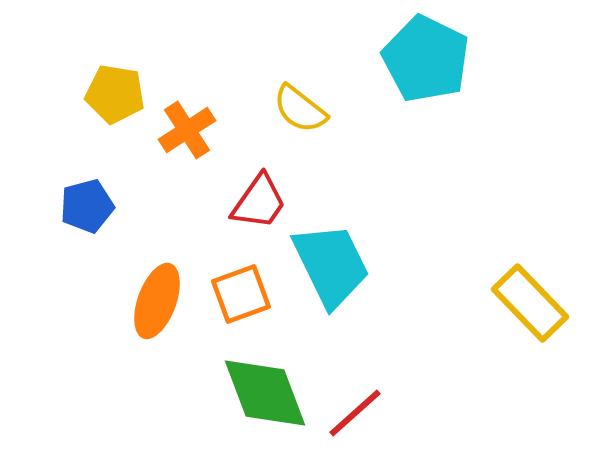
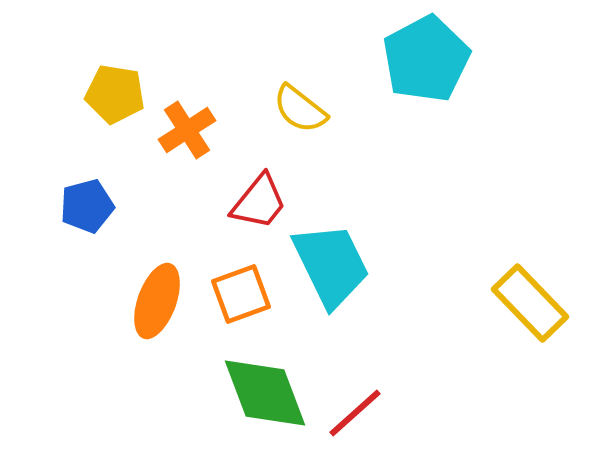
cyan pentagon: rotated 18 degrees clockwise
red trapezoid: rotated 4 degrees clockwise
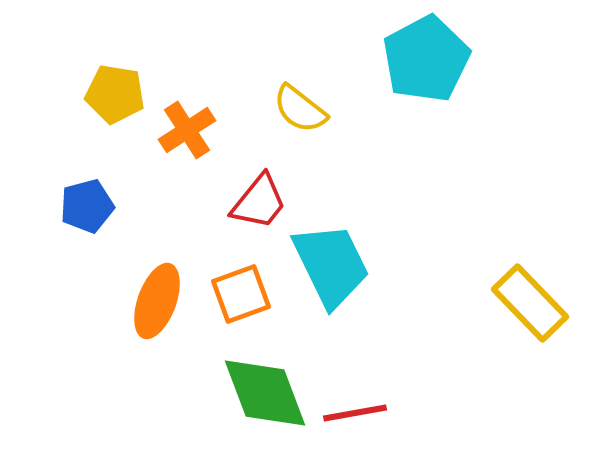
red line: rotated 32 degrees clockwise
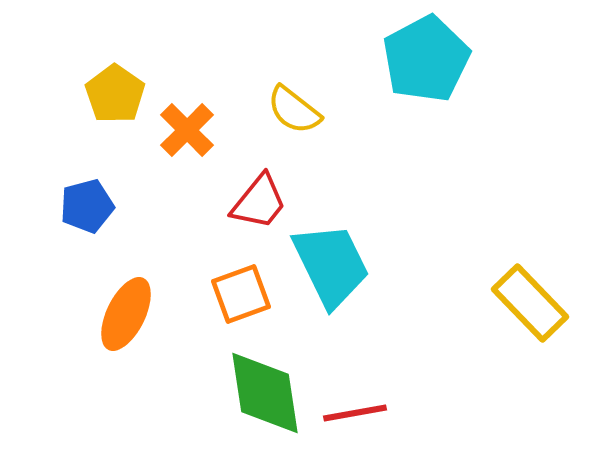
yellow pentagon: rotated 26 degrees clockwise
yellow semicircle: moved 6 px left, 1 px down
orange cross: rotated 12 degrees counterclockwise
orange ellipse: moved 31 px left, 13 px down; rotated 6 degrees clockwise
green diamond: rotated 12 degrees clockwise
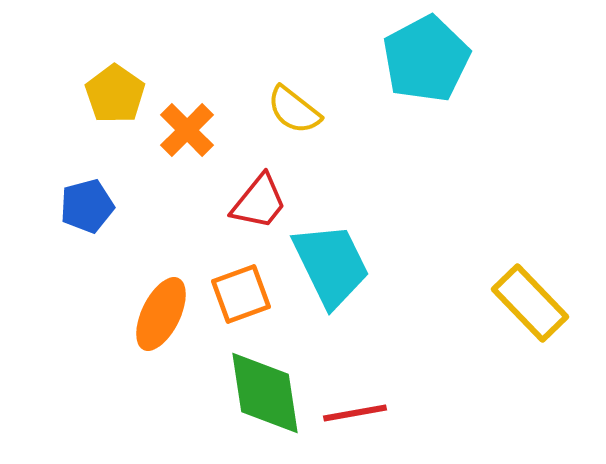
orange ellipse: moved 35 px right
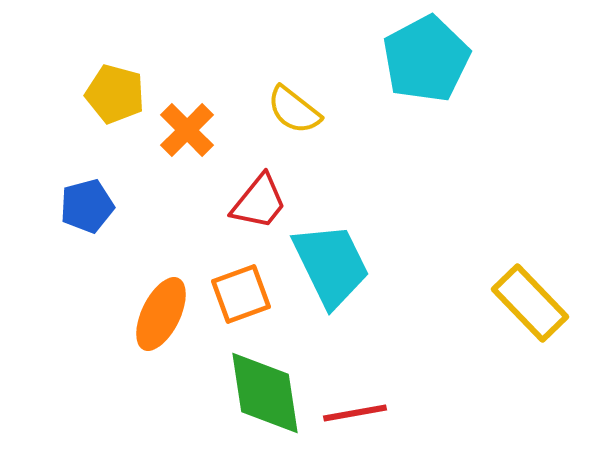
yellow pentagon: rotated 20 degrees counterclockwise
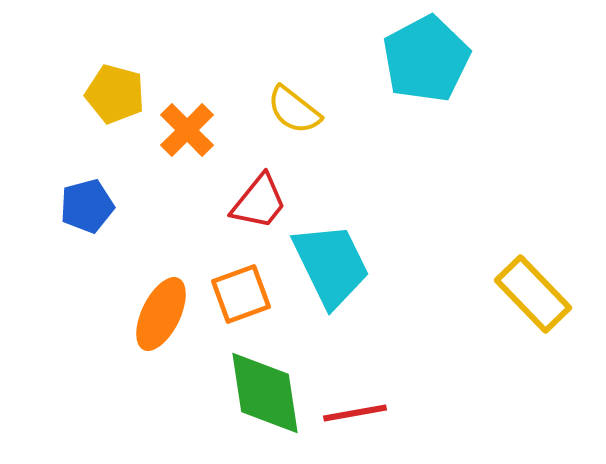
yellow rectangle: moved 3 px right, 9 px up
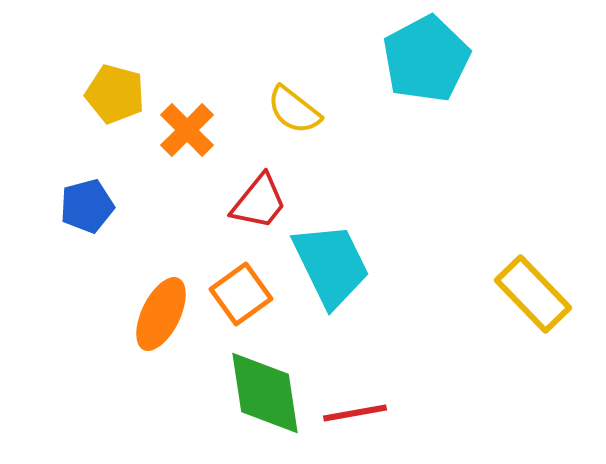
orange square: rotated 16 degrees counterclockwise
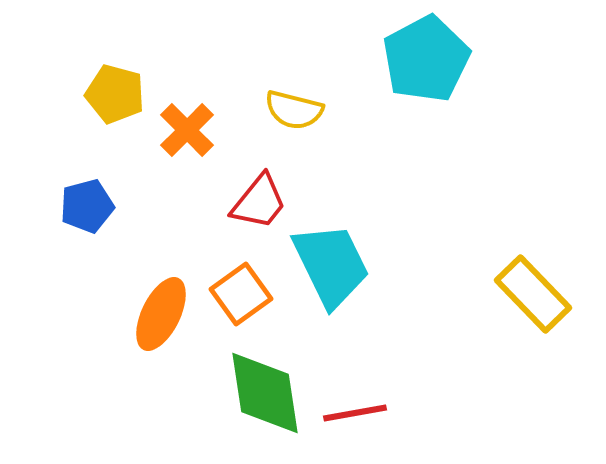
yellow semicircle: rotated 24 degrees counterclockwise
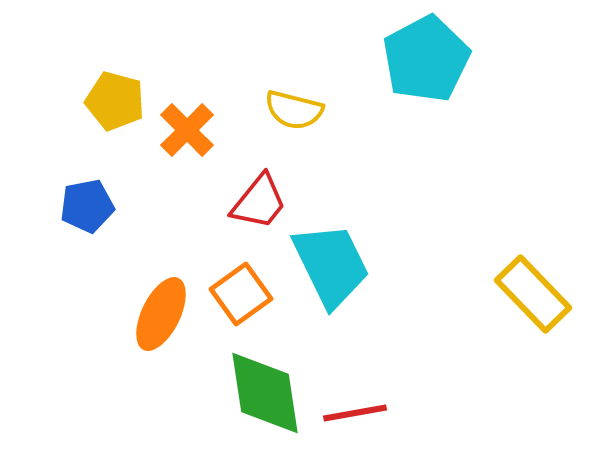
yellow pentagon: moved 7 px down
blue pentagon: rotated 4 degrees clockwise
